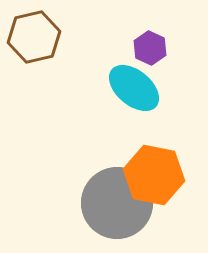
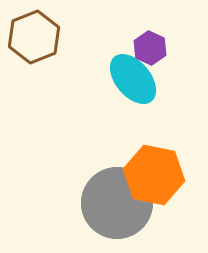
brown hexagon: rotated 9 degrees counterclockwise
cyan ellipse: moved 1 px left, 9 px up; rotated 10 degrees clockwise
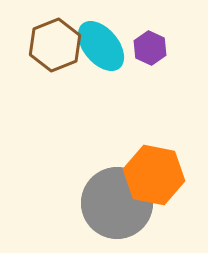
brown hexagon: moved 21 px right, 8 px down
cyan ellipse: moved 32 px left, 33 px up
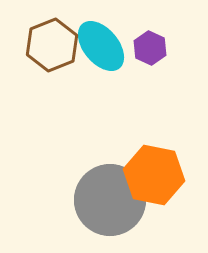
brown hexagon: moved 3 px left
gray circle: moved 7 px left, 3 px up
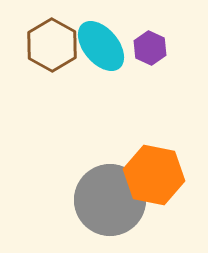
brown hexagon: rotated 9 degrees counterclockwise
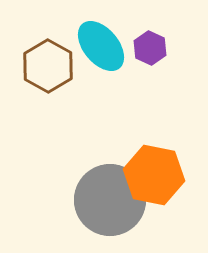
brown hexagon: moved 4 px left, 21 px down
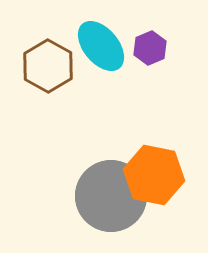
purple hexagon: rotated 12 degrees clockwise
gray circle: moved 1 px right, 4 px up
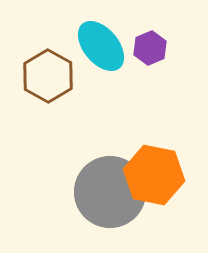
brown hexagon: moved 10 px down
gray circle: moved 1 px left, 4 px up
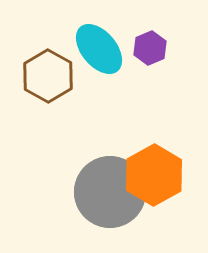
cyan ellipse: moved 2 px left, 3 px down
orange hexagon: rotated 20 degrees clockwise
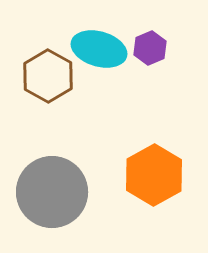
cyan ellipse: rotated 34 degrees counterclockwise
gray circle: moved 58 px left
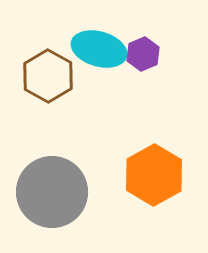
purple hexagon: moved 7 px left, 6 px down
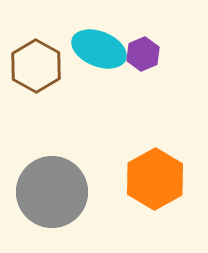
cyan ellipse: rotated 6 degrees clockwise
brown hexagon: moved 12 px left, 10 px up
orange hexagon: moved 1 px right, 4 px down
